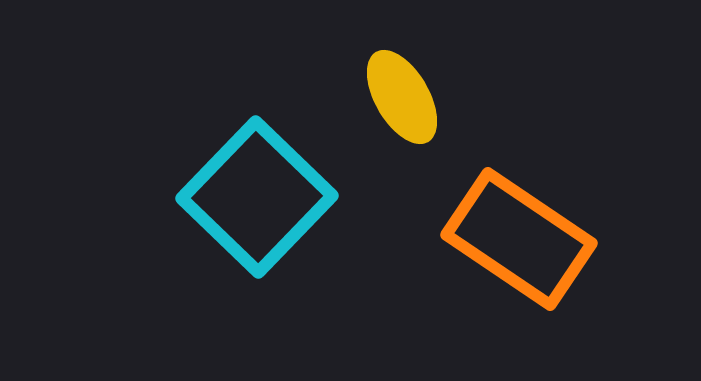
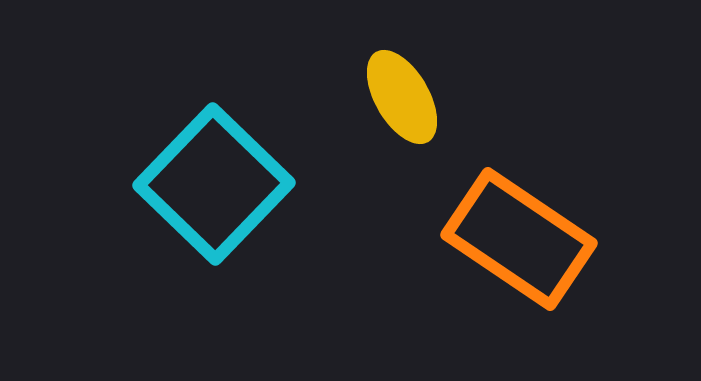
cyan square: moved 43 px left, 13 px up
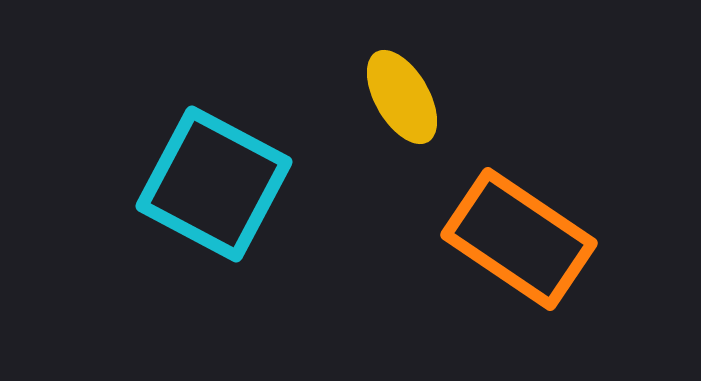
cyan square: rotated 16 degrees counterclockwise
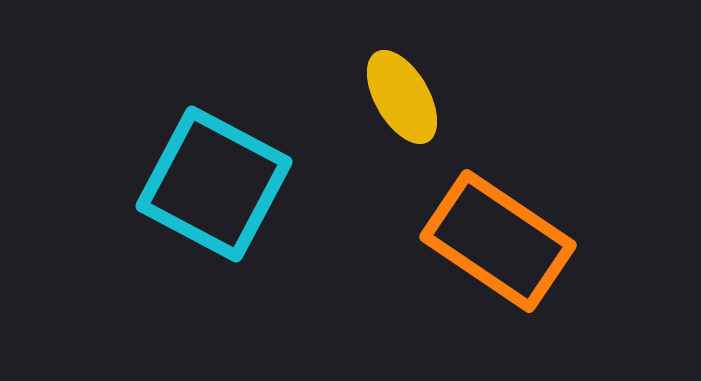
orange rectangle: moved 21 px left, 2 px down
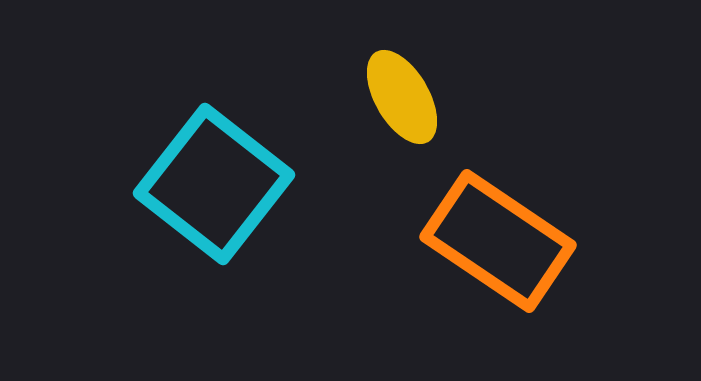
cyan square: rotated 10 degrees clockwise
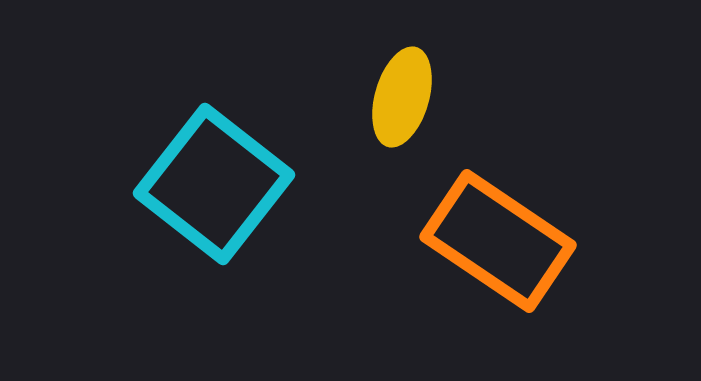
yellow ellipse: rotated 46 degrees clockwise
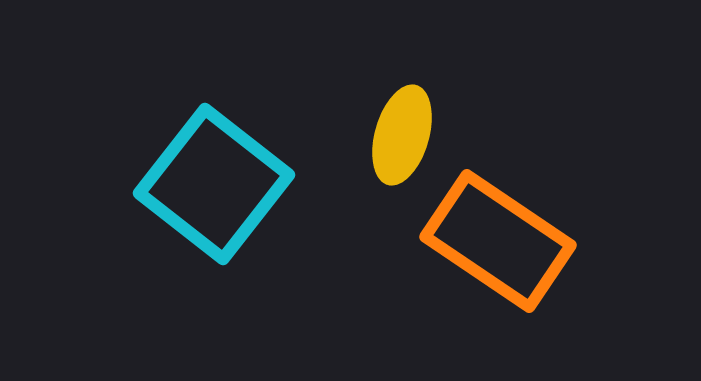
yellow ellipse: moved 38 px down
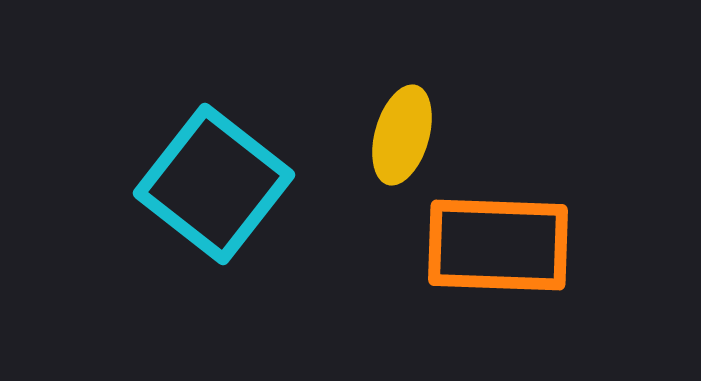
orange rectangle: moved 4 px down; rotated 32 degrees counterclockwise
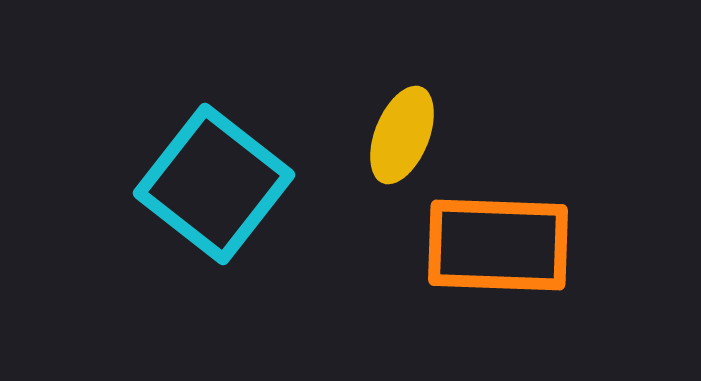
yellow ellipse: rotated 6 degrees clockwise
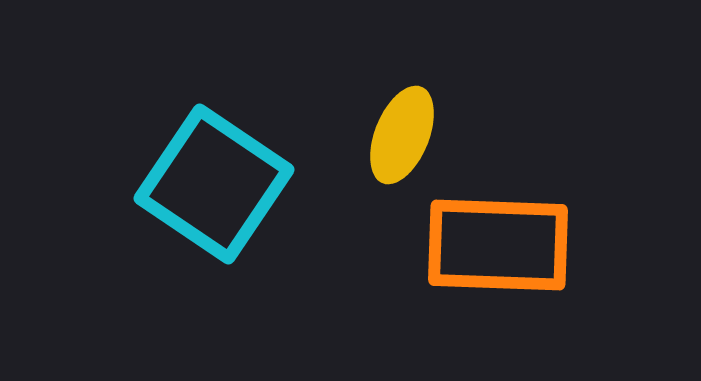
cyan square: rotated 4 degrees counterclockwise
